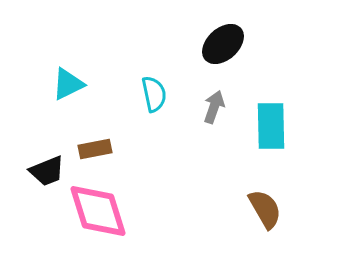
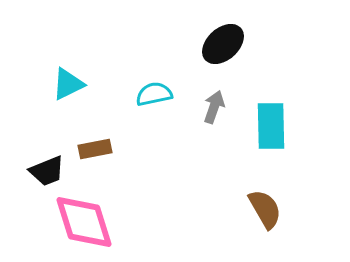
cyan semicircle: rotated 90 degrees counterclockwise
pink diamond: moved 14 px left, 11 px down
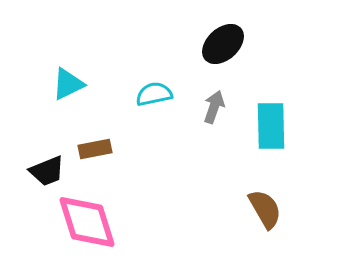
pink diamond: moved 3 px right
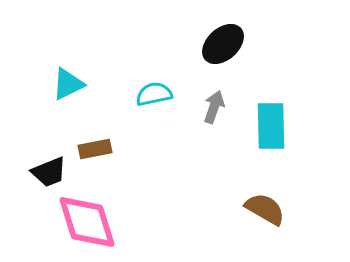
black trapezoid: moved 2 px right, 1 px down
brown semicircle: rotated 30 degrees counterclockwise
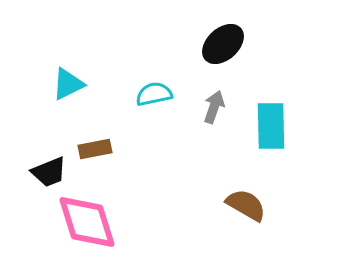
brown semicircle: moved 19 px left, 4 px up
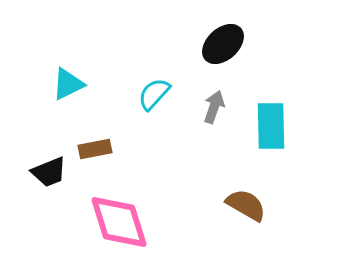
cyan semicircle: rotated 36 degrees counterclockwise
pink diamond: moved 32 px right
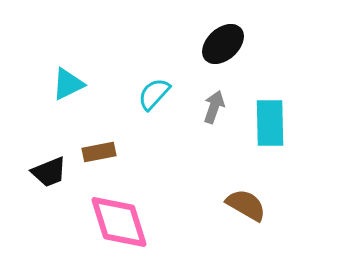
cyan rectangle: moved 1 px left, 3 px up
brown rectangle: moved 4 px right, 3 px down
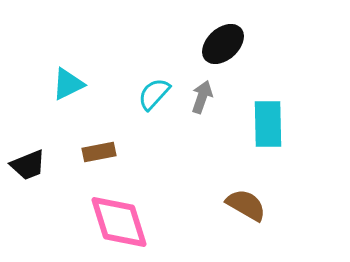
gray arrow: moved 12 px left, 10 px up
cyan rectangle: moved 2 px left, 1 px down
black trapezoid: moved 21 px left, 7 px up
